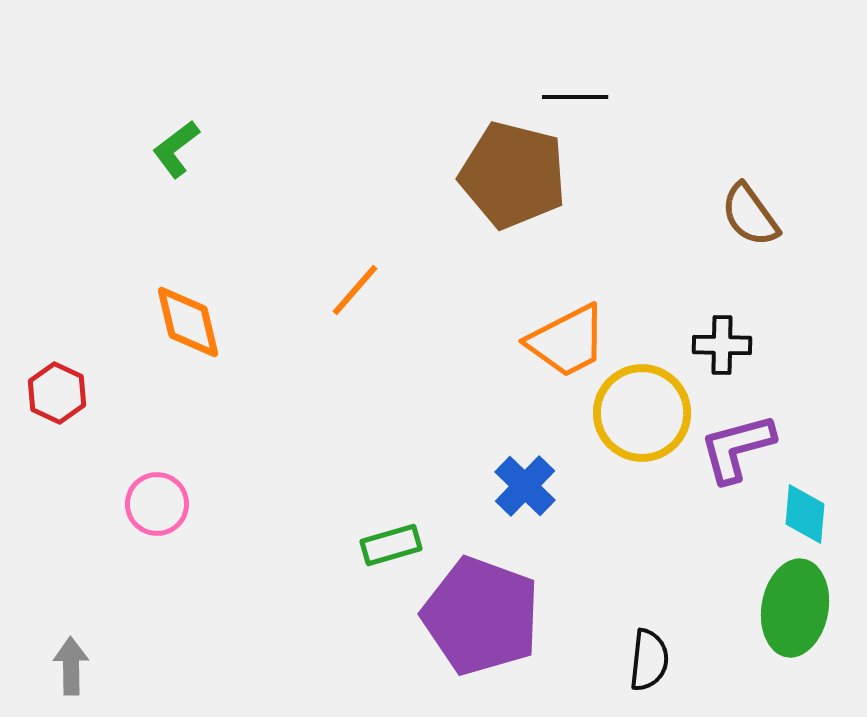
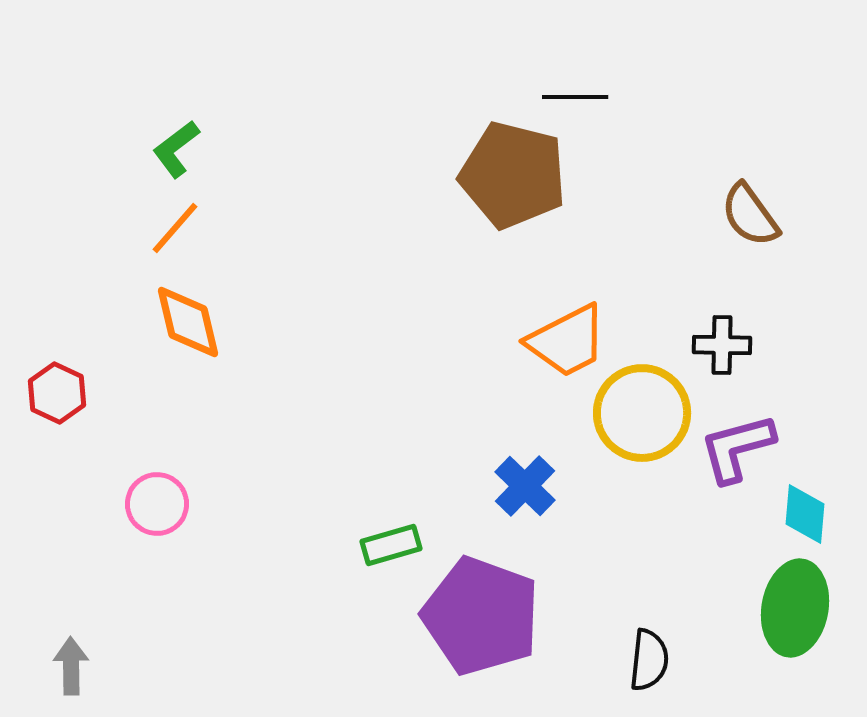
orange line: moved 180 px left, 62 px up
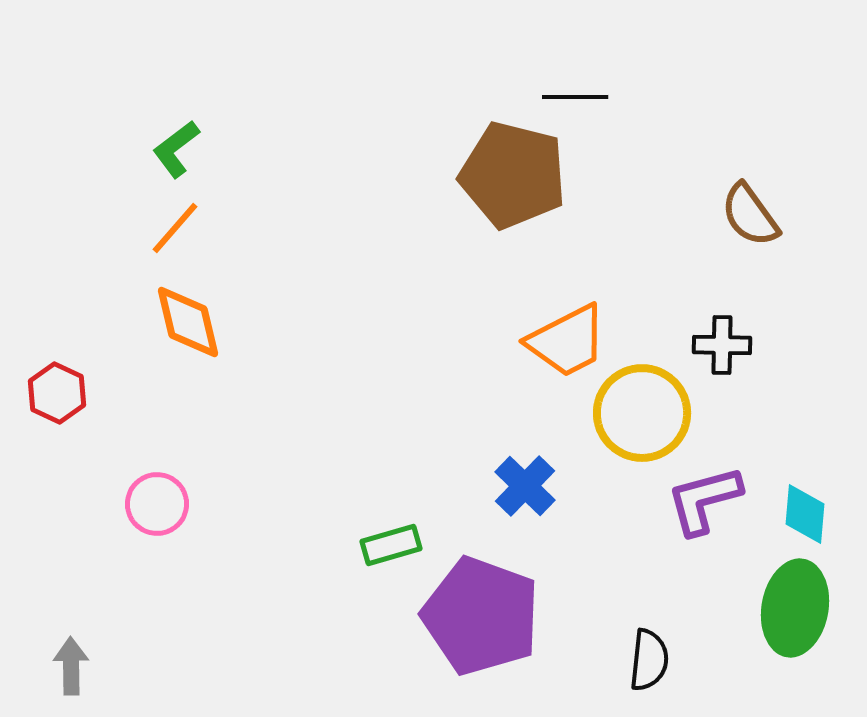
purple L-shape: moved 33 px left, 52 px down
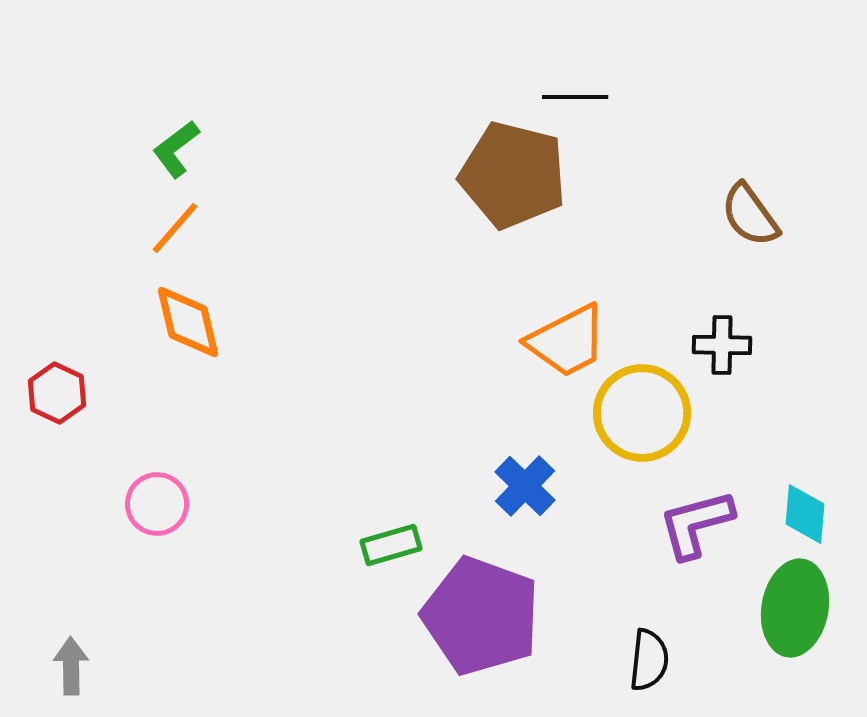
purple L-shape: moved 8 px left, 24 px down
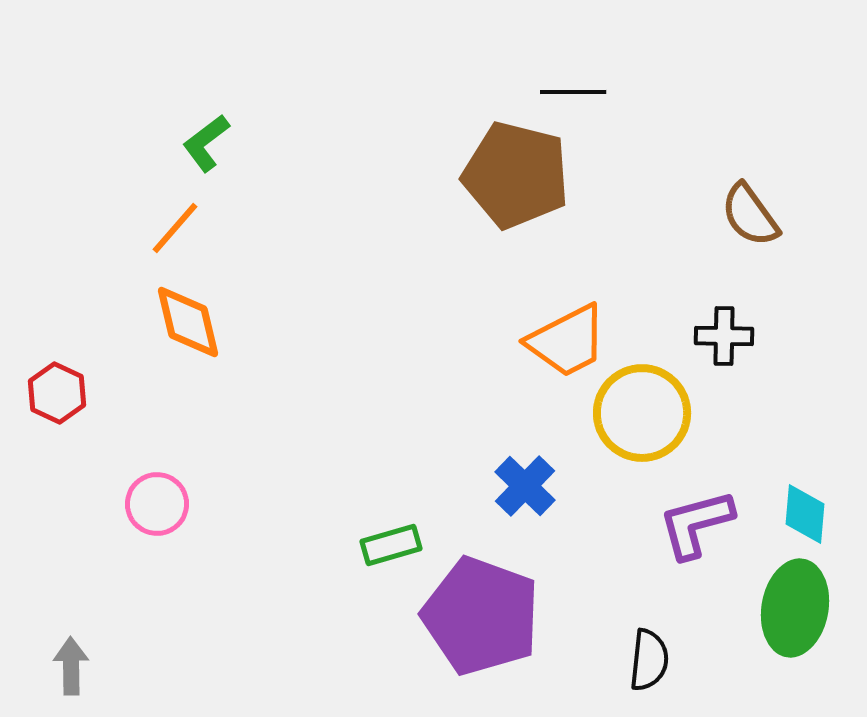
black line: moved 2 px left, 5 px up
green L-shape: moved 30 px right, 6 px up
brown pentagon: moved 3 px right
black cross: moved 2 px right, 9 px up
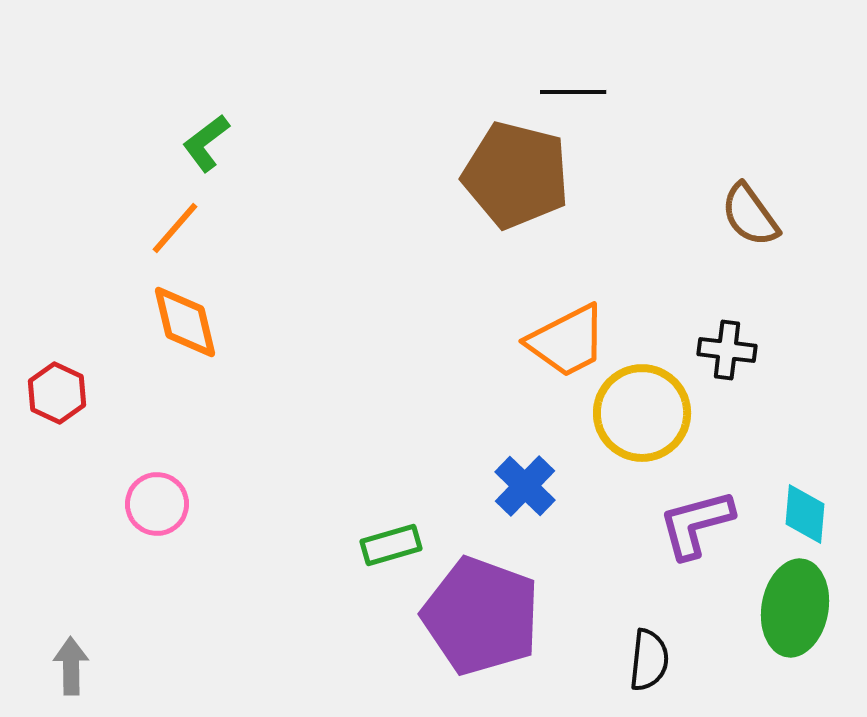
orange diamond: moved 3 px left
black cross: moved 3 px right, 14 px down; rotated 6 degrees clockwise
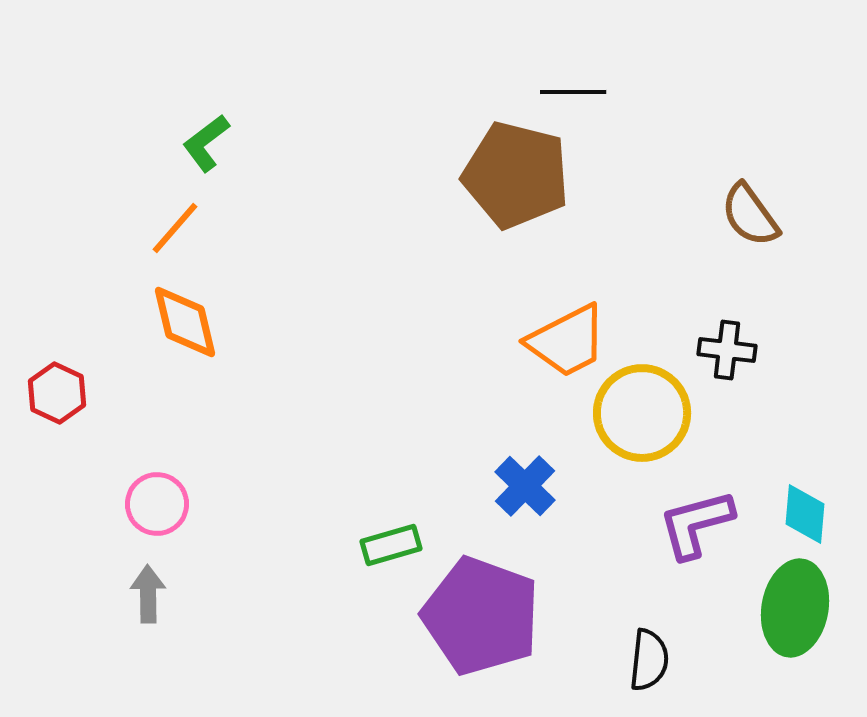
gray arrow: moved 77 px right, 72 px up
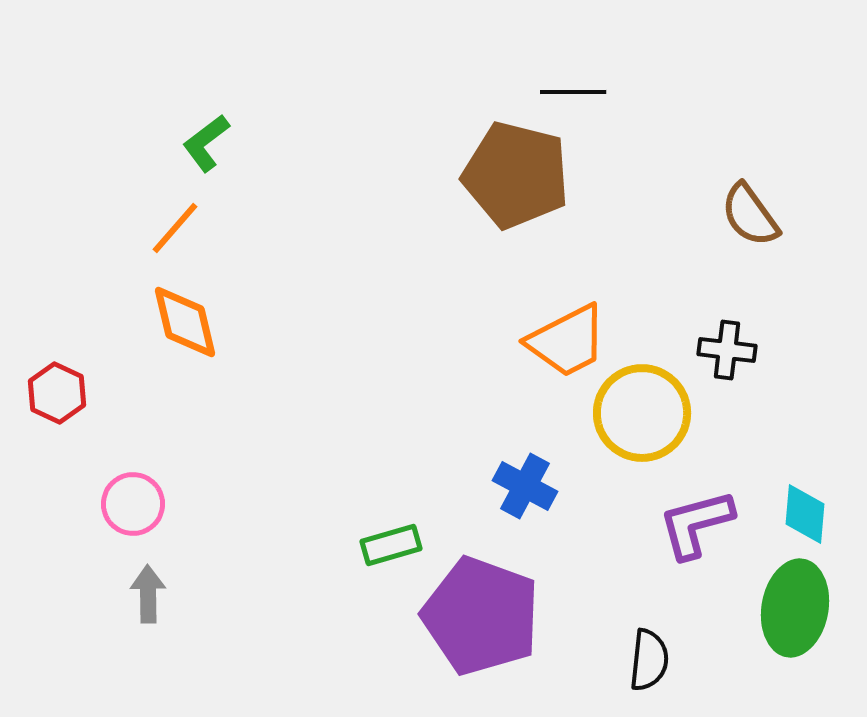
blue cross: rotated 16 degrees counterclockwise
pink circle: moved 24 px left
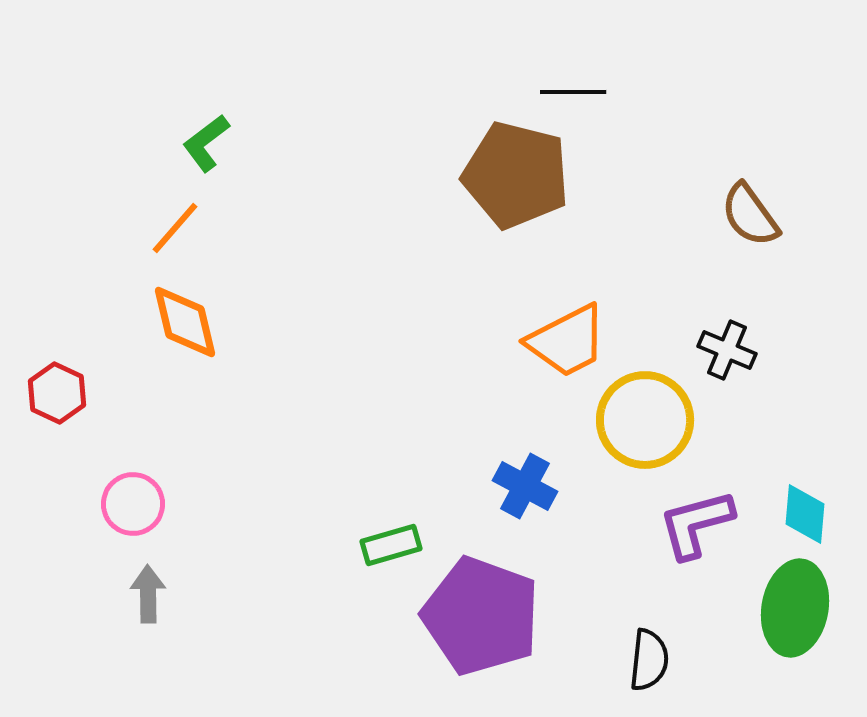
black cross: rotated 16 degrees clockwise
yellow circle: moved 3 px right, 7 px down
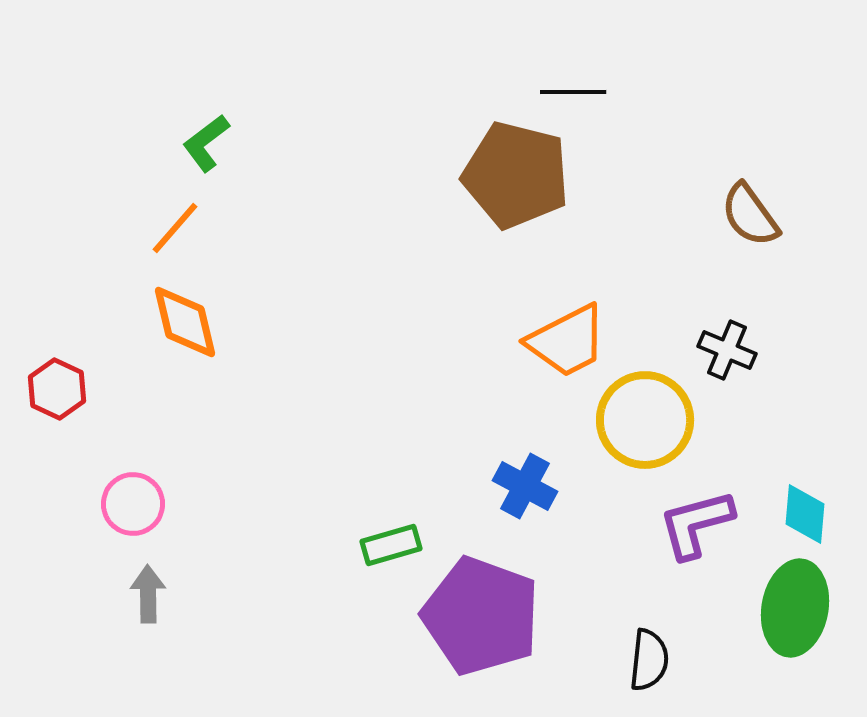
red hexagon: moved 4 px up
